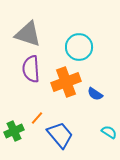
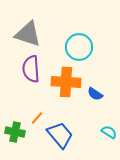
orange cross: rotated 24 degrees clockwise
green cross: moved 1 px right, 1 px down; rotated 36 degrees clockwise
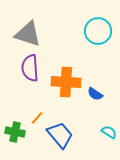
cyan circle: moved 19 px right, 16 px up
purple semicircle: moved 1 px left, 1 px up
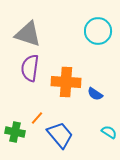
purple semicircle: rotated 12 degrees clockwise
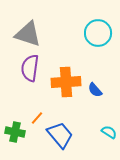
cyan circle: moved 2 px down
orange cross: rotated 8 degrees counterclockwise
blue semicircle: moved 4 px up; rotated 14 degrees clockwise
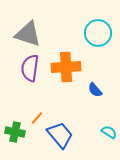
orange cross: moved 15 px up
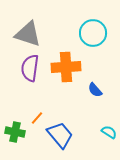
cyan circle: moved 5 px left
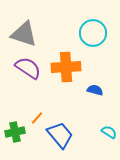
gray triangle: moved 4 px left
purple semicircle: moved 2 px left; rotated 116 degrees clockwise
blue semicircle: rotated 147 degrees clockwise
green cross: rotated 24 degrees counterclockwise
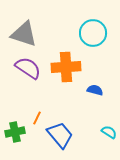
orange line: rotated 16 degrees counterclockwise
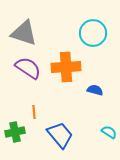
gray triangle: moved 1 px up
orange line: moved 3 px left, 6 px up; rotated 32 degrees counterclockwise
